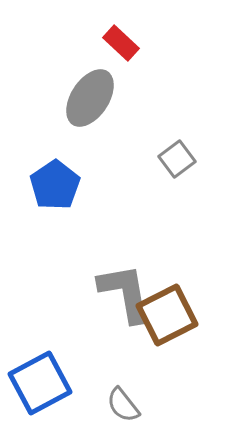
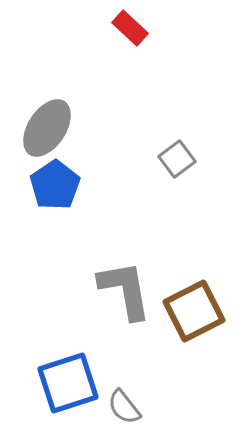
red rectangle: moved 9 px right, 15 px up
gray ellipse: moved 43 px left, 30 px down
gray L-shape: moved 3 px up
brown square: moved 27 px right, 4 px up
blue square: moved 28 px right; rotated 10 degrees clockwise
gray semicircle: moved 1 px right, 2 px down
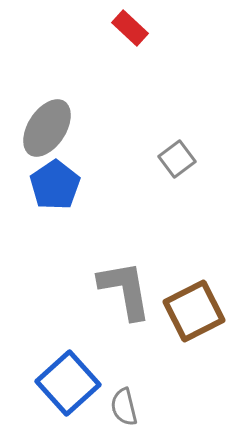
blue square: rotated 24 degrees counterclockwise
gray semicircle: rotated 24 degrees clockwise
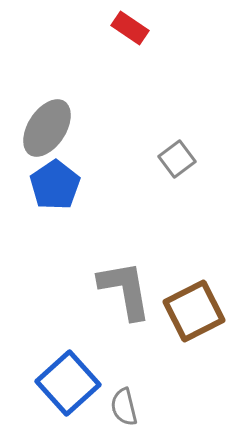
red rectangle: rotated 9 degrees counterclockwise
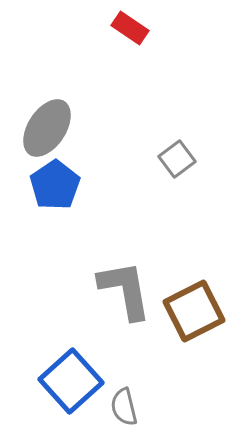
blue square: moved 3 px right, 2 px up
